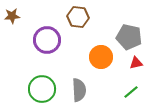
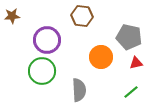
brown hexagon: moved 4 px right, 1 px up
green circle: moved 18 px up
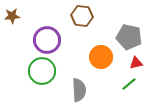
green line: moved 2 px left, 8 px up
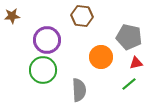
green circle: moved 1 px right, 1 px up
